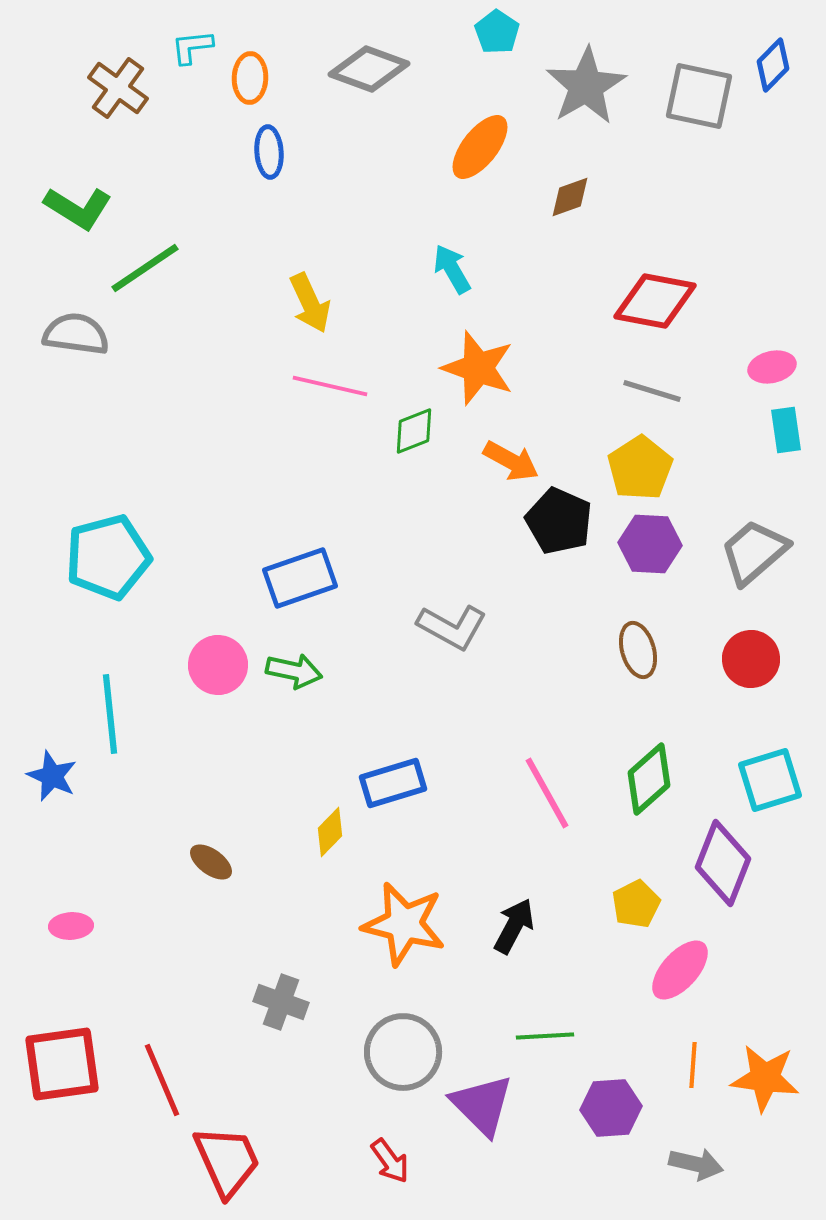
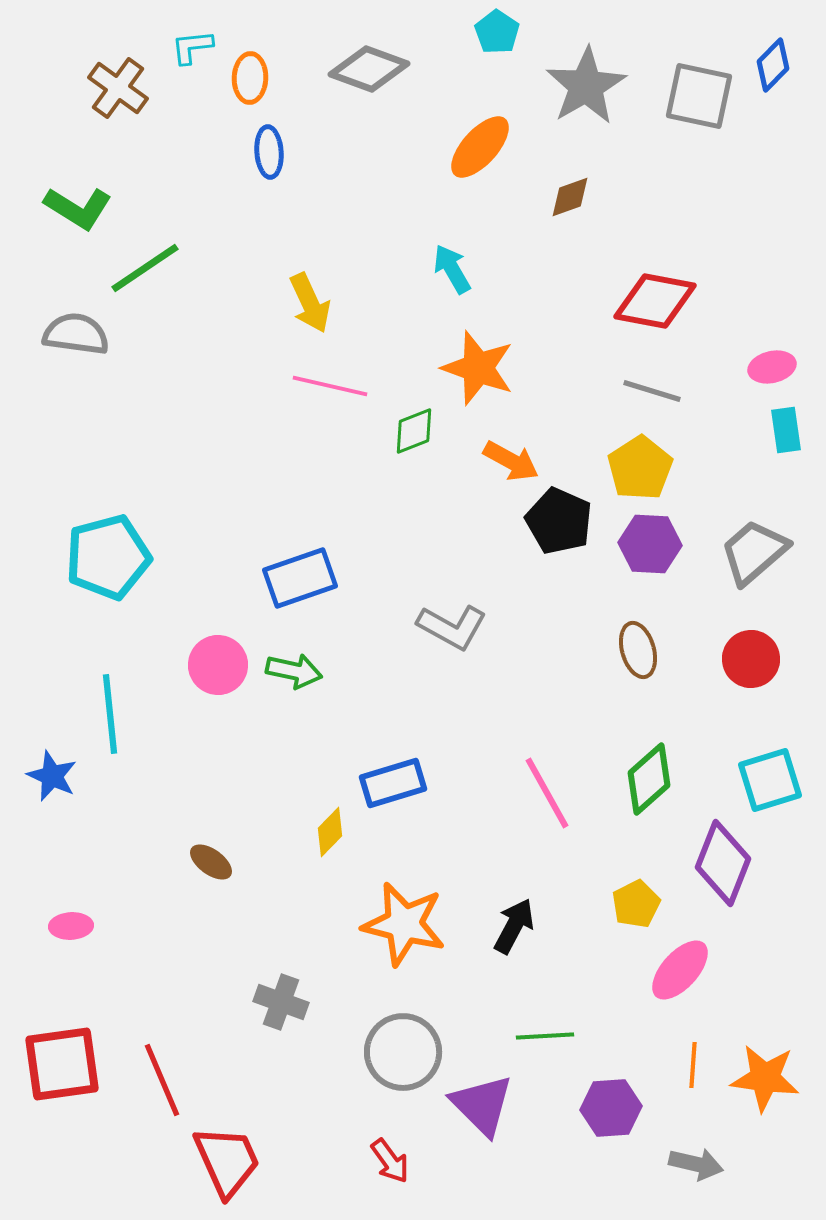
orange ellipse at (480, 147): rotated 4 degrees clockwise
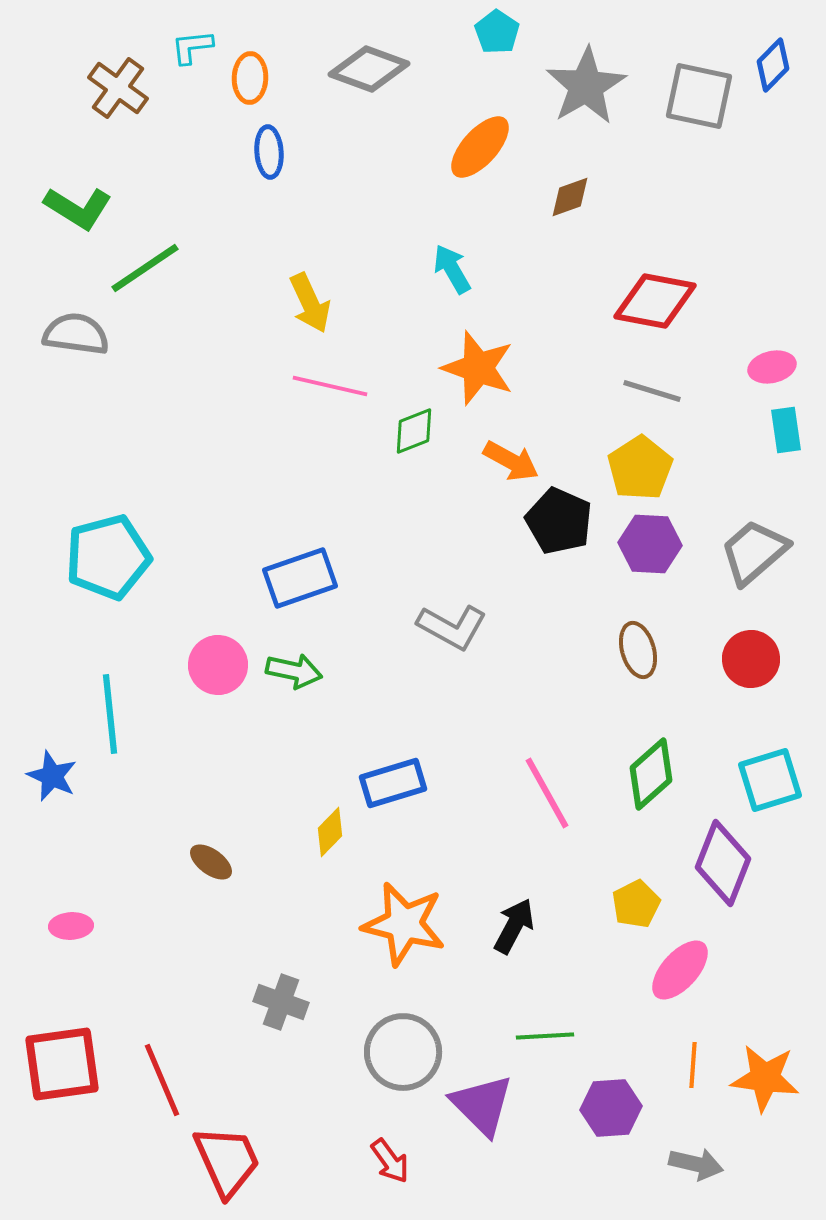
green diamond at (649, 779): moved 2 px right, 5 px up
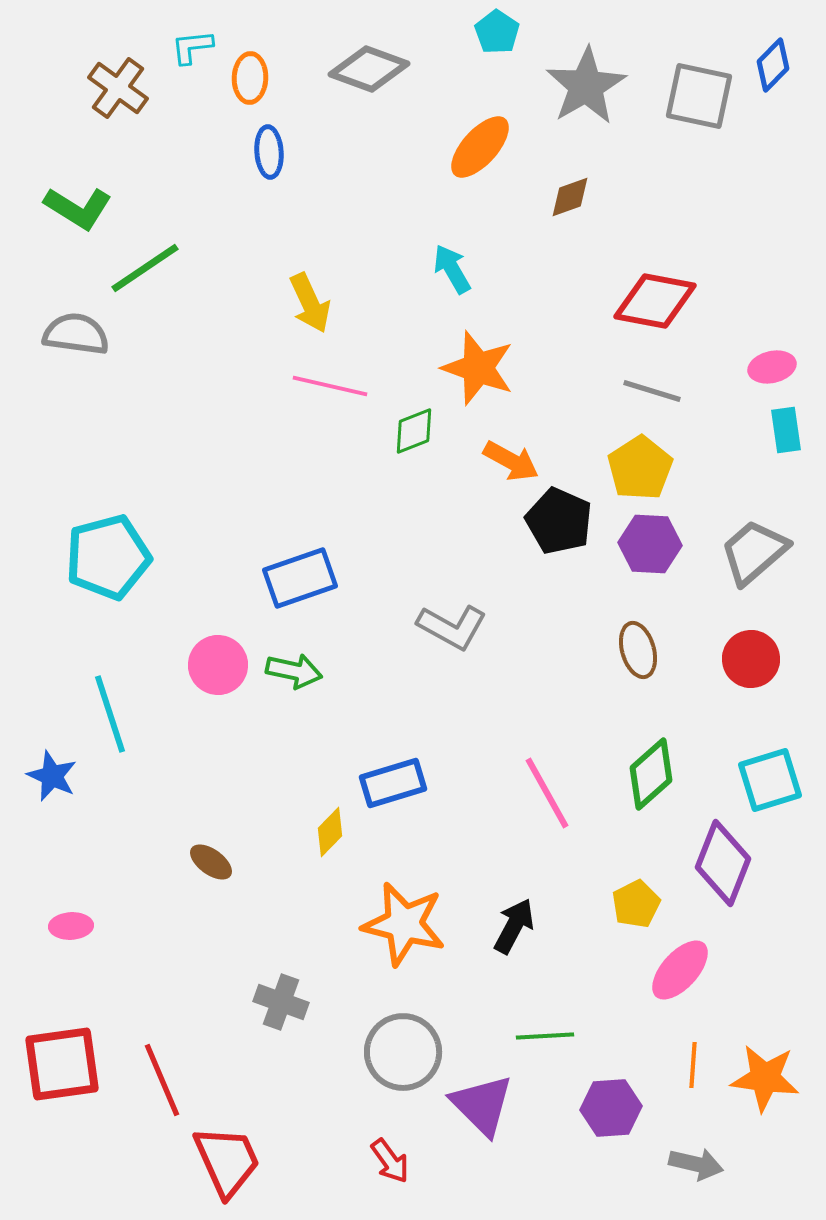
cyan line at (110, 714): rotated 12 degrees counterclockwise
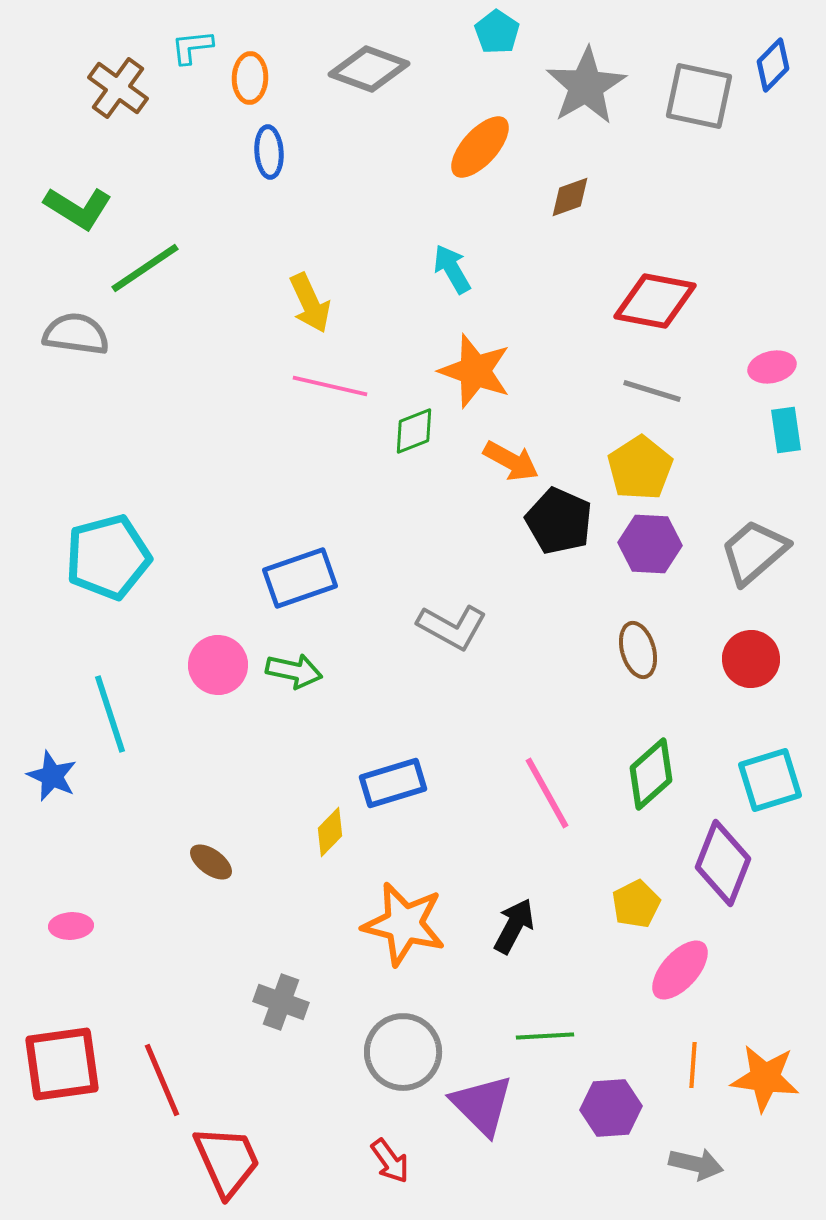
orange star at (478, 368): moved 3 px left, 3 px down
